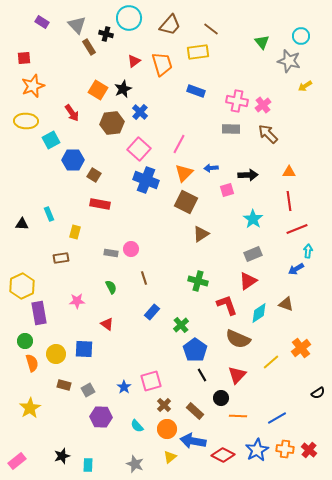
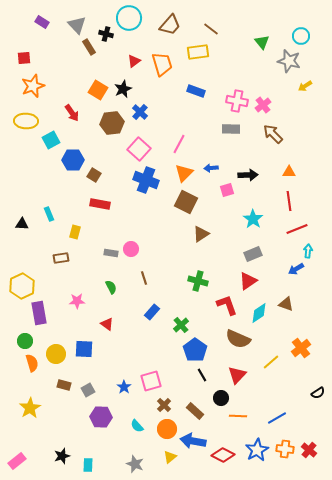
brown arrow at (268, 134): moved 5 px right
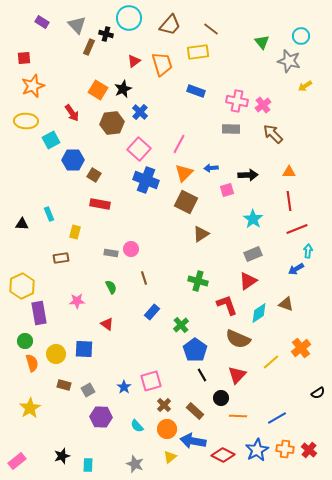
brown rectangle at (89, 47): rotated 56 degrees clockwise
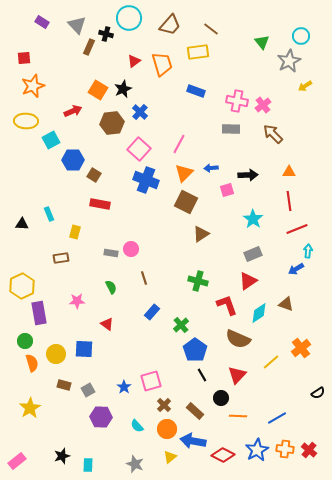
gray star at (289, 61): rotated 30 degrees clockwise
red arrow at (72, 113): moved 1 px right, 2 px up; rotated 78 degrees counterclockwise
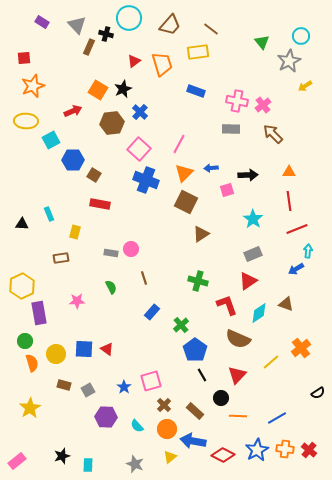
red triangle at (107, 324): moved 25 px down
purple hexagon at (101, 417): moved 5 px right
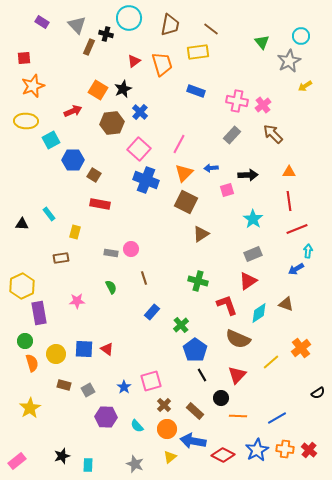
brown trapezoid at (170, 25): rotated 30 degrees counterclockwise
gray rectangle at (231, 129): moved 1 px right, 6 px down; rotated 48 degrees counterclockwise
cyan rectangle at (49, 214): rotated 16 degrees counterclockwise
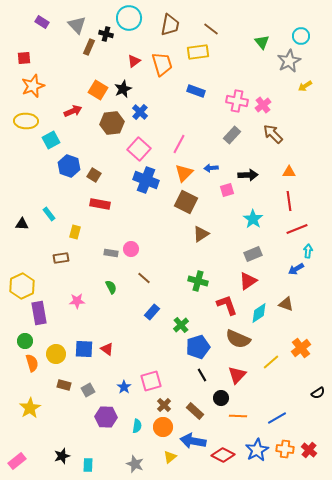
blue hexagon at (73, 160): moved 4 px left, 6 px down; rotated 20 degrees clockwise
brown line at (144, 278): rotated 32 degrees counterclockwise
blue pentagon at (195, 350): moved 3 px right, 3 px up; rotated 20 degrees clockwise
cyan semicircle at (137, 426): rotated 128 degrees counterclockwise
orange circle at (167, 429): moved 4 px left, 2 px up
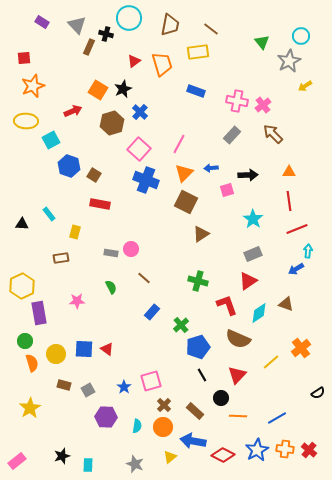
brown hexagon at (112, 123): rotated 10 degrees counterclockwise
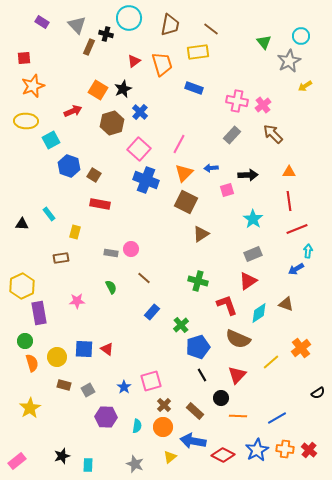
green triangle at (262, 42): moved 2 px right
blue rectangle at (196, 91): moved 2 px left, 3 px up
yellow circle at (56, 354): moved 1 px right, 3 px down
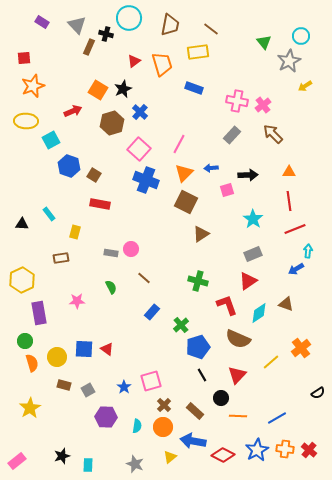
red line at (297, 229): moved 2 px left
yellow hexagon at (22, 286): moved 6 px up
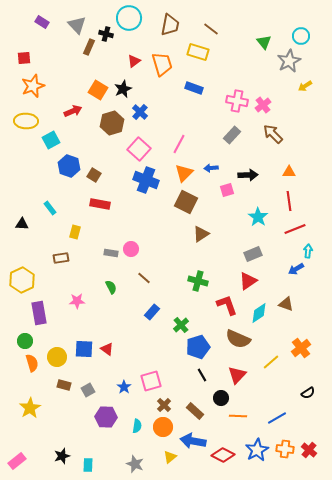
yellow rectangle at (198, 52): rotated 25 degrees clockwise
cyan rectangle at (49, 214): moved 1 px right, 6 px up
cyan star at (253, 219): moved 5 px right, 2 px up
black semicircle at (318, 393): moved 10 px left
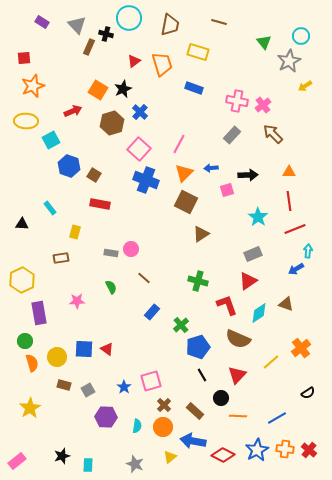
brown line at (211, 29): moved 8 px right, 7 px up; rotated 21 degrees counterclockwise
